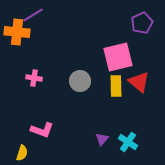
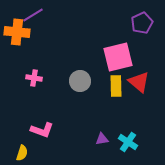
purple triangle: rotated 40 degrees clockwise
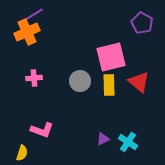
purple pentagon: rotated 20 degrees counterclockwise
orange cross: moved 10 px right; rotated 30 degrees counterclockwise
pink square: moved 7 px left
pink cross: rotated 14 degrees counterclockwise
yellow rectangle: moved 7 px left, 1 px up
purple triangle: moved 1 px right; rotated 16 degrees counterclockwise
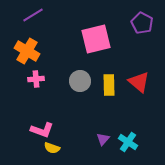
orange cross: moved 19 px down; rotated 35 degrees counterclockwise
pink square: moved 15 px left, 18 px up
pink cross: moved 2 px right, 1 px down
purple triangle: rotated 24 degrees counterclockwise
yellow semicircle: moved 30 px right, 5 px up; rotated 91 degrees clockwise
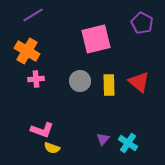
cyan cross: moved 1 px down
